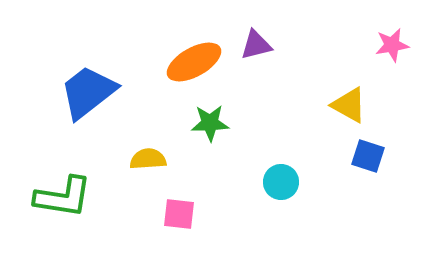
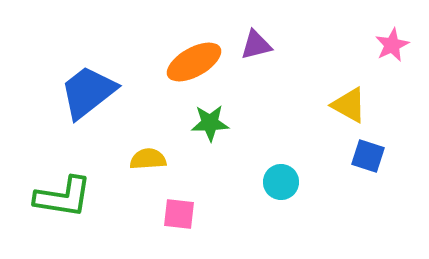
pink star: rotated 16 degrees counterclockwise
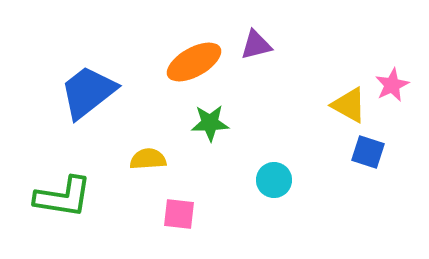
pink star: moved 40 px down
blue square: moved 4 px up
cyan circle: moved 7 px left, 2 px up
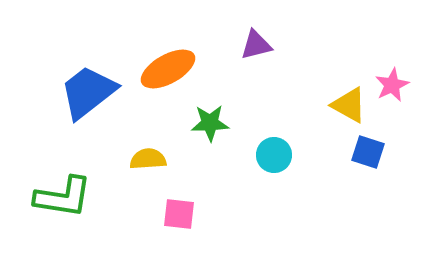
orange ellipse: moved 26 px left, 7 px down
cyan circle: moved 25 px up
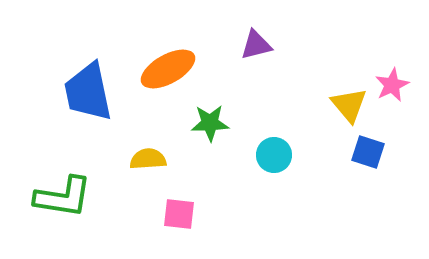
blue trapezoid: rotated 64 degrees counterclockwise
yellow triangle: rotated 21 degrees clockwise
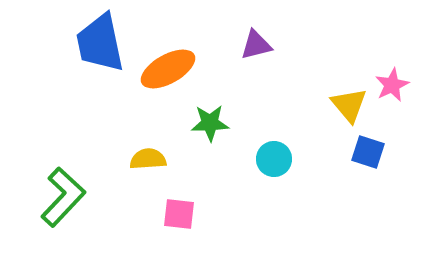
blue trapezoid: moved 12 px right, 49 px up
cyan circle: moved 4 px down
green L-shape: rotated 56 degrees counterclockwise
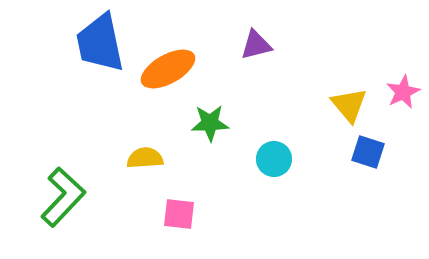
pink star: moved 11 px right, 7 px down
yellow semicircle: moved 3 px left, 1 px up
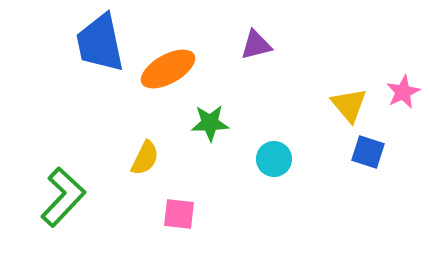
yellow semicircle: rotated 120 degrees clockwise
